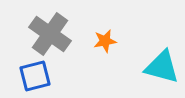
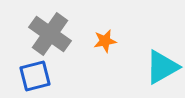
cyan triangle: rotated 45 degrees counterclockwise
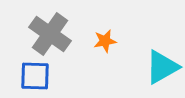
blue square: rotated 16 degrees clockwise
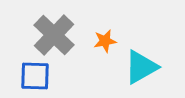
gray cross: moved 4 px right, 1 px down; rotated 9 degrees clockwise
cyan triangle: moved 21 px left
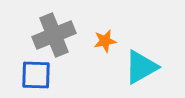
gray cross: rotated 24 degrees clockwise
blue square: moved 1 px right, 1 px up
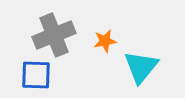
cyan triangle: rotated 21 degrees counterclockwise
